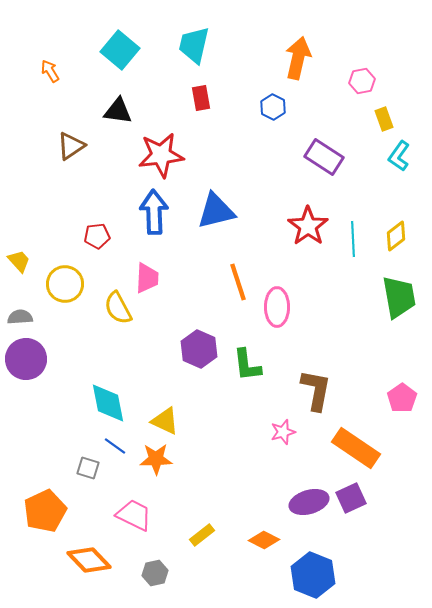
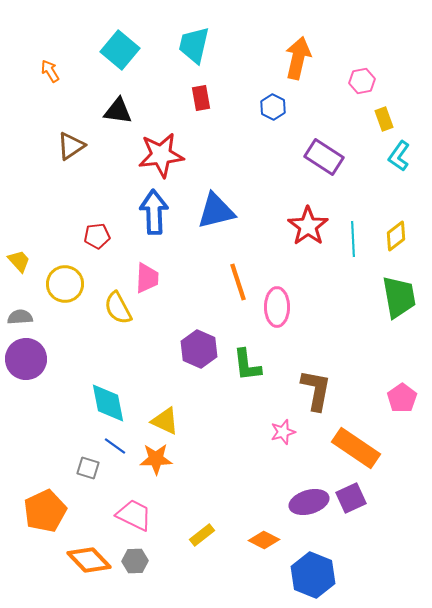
gray hexagon at (155, 573): moved 20 px left, 12 px up; rotated 10 degrees clockwise
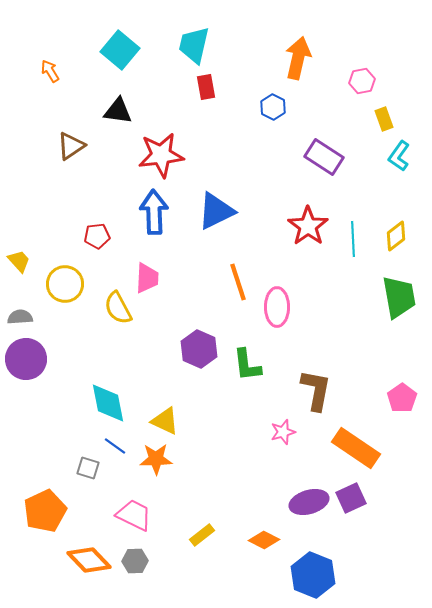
red rectangle at (201, 98): moved 5 px right, 11 px up
blue triangle at (216, 211): rotated 12 degrees counterclockwise
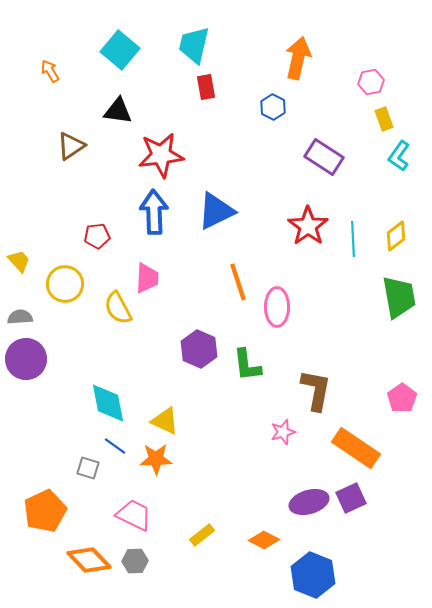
pink hexagon at (362, 81): moved 9 px right, 1 px down
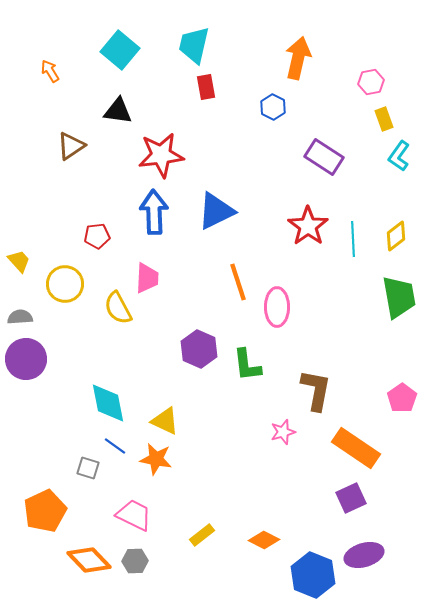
orange star at (156, 459): rotated 12 degrees clockwise
purple ellipse at (309, 502): moved 55 px right, 53 px down
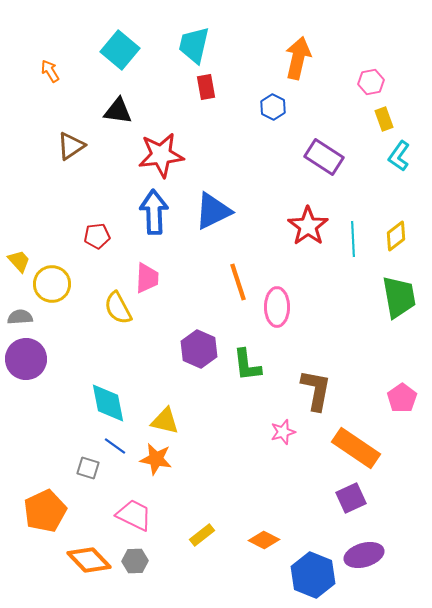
blue triangle at (216, 211): moved 3 px left
yellow circle at (65, 284): moved 13 px left
yellow triangle at (165, 421): rotated 12 degrees counterclockwise
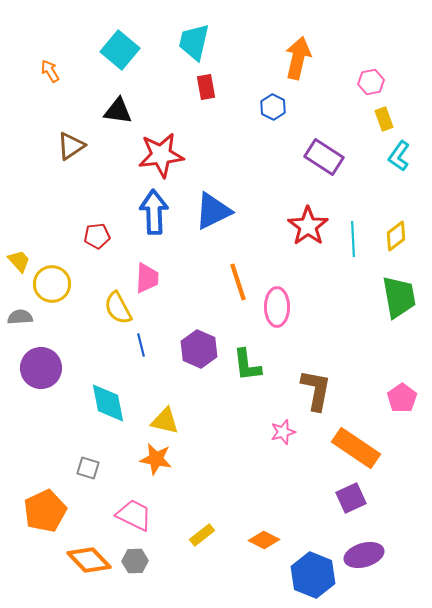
cyan trapezoid at (194, 45): moved 3 px up
purple circle at (26, 359): moved 15 px right, 9 px down
blue line at (115, 446): moved 26 px right, 101 px up; rotated 40 degrees clockwise
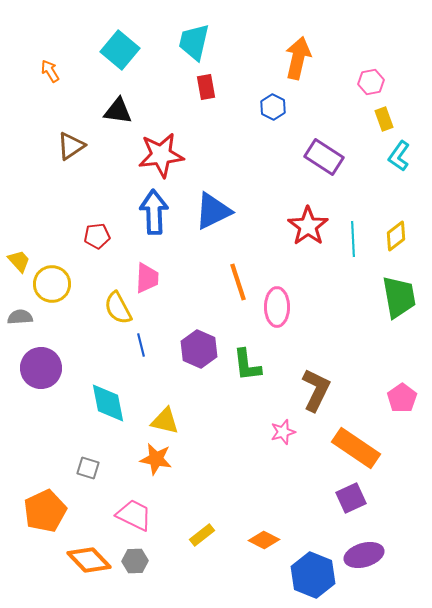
brown L-shape at (316, 390): rotated 15 degrees clockwise
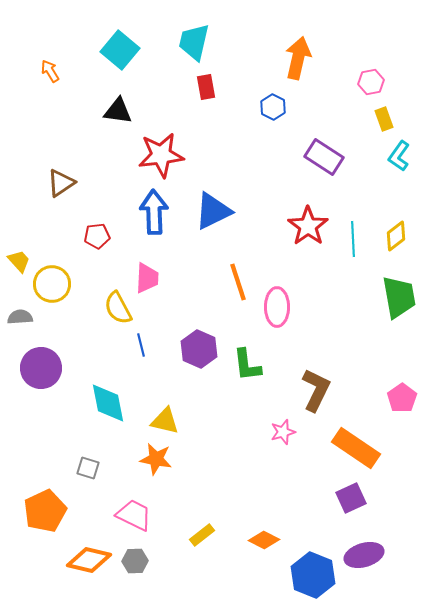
brown triangle at (71, 146): moved 10 px left, 37 px down
orange diamond at (89, 560): rotated 33 degrees counterclockwise
